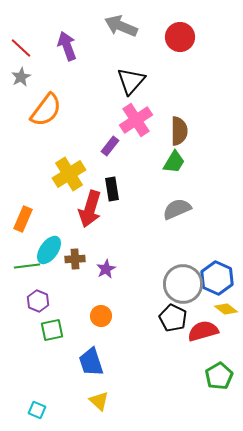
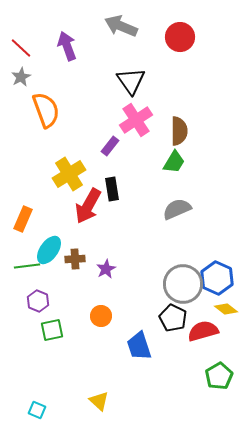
black triangle: rotated 16 degrees counterclockwise
orange semicircle: rotated 57 degrees counterclockwise
red arrow: moved 2 px left, 3 px up; rotated 12 degrees clockwise
blue trapezoid: moved 48 px right, 16 px up
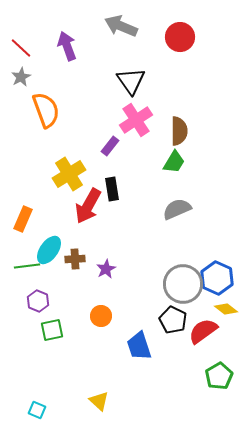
black pentagon: moved 2 px down
red semicircle: rotated 20 degrees counterclockwise
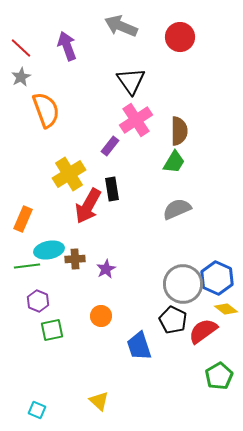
cyan ellipse: rotated 44 degrees clockwise
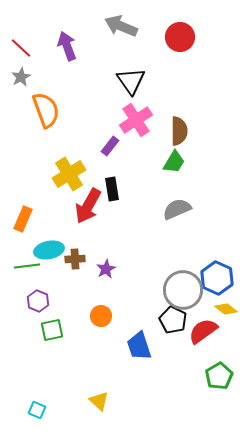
gray circle: moved 6 px down
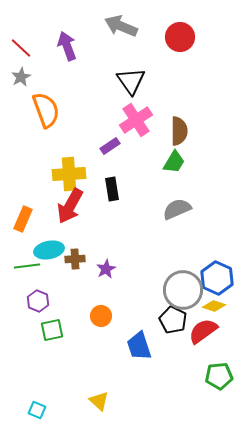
purple rectangle: rotated 18 degrees clockwise
yellow cross: rotated 28 degrees clockwise
red arrow: moved 18 px left
yellow diamond: moved 12 px left, 3 px up; rotated 20 degrees counterclockwise
green pentagon: rotated 24 degrees clockwise
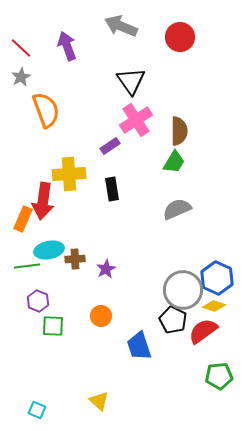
red arrow: moved 27 px left, 5 px up; rotated 21 degrees counterclockwise
green square: moved 1 px right, 4 px up; rotated 15 degrees clockwise
